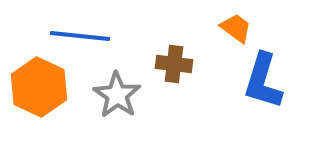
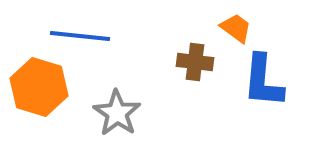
brown cross: moved 21 px right, 2 px up
blue L-shape: rotated 12 degrees counterclockwise
orange hexagon: rotated 8 degrees counterclockwise
gray star: moved 18 px down
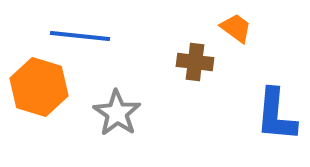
blue L-shape: moved 13 px right, 34 px down
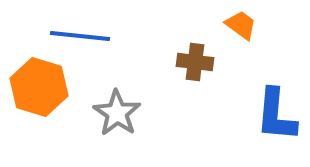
orange trapezoid: moved 5 px right, 3 px up
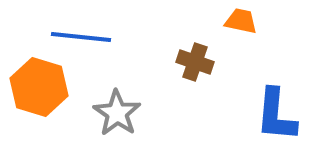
orange trapezoid: moved 4 px up; rotated 24 degrees counterclockwise
blue line: moved 1 px right, 1 px down
brown cross: rotated 12 degrees clockwise
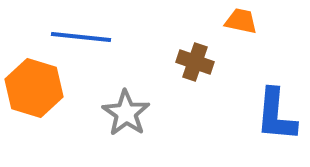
orange hexagon: moved 5 px left, 1 px down
gray star: moved 9 px right
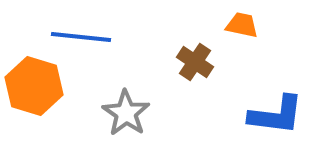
orange trapezoid: moved 1 px right, 4 px down
brown cross: rotated 15 degrees clockwise
orange hexagon: moved 2 px up
blue L-shape: rotated 88 degrees counterclockwise
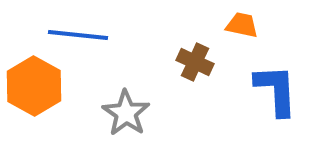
blue line: moved 3 px left, 2 px up
brown cross: rotated 9 degrees counterclockwise
orange hexagon: rotated 12 degrees clockwise
blue L-shape: moved 25 px up; rotated 100 degrees counterclockwise
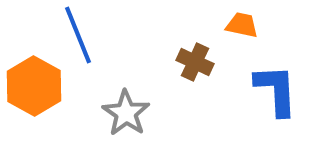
blue line: rotated 62 degrees clockwise
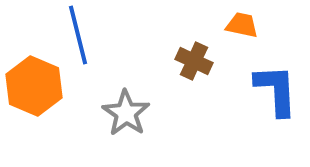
blue line: rotated 8 degrees clockwise
brown cross: moved 1 px left, 1 px up
orange hexagon: rotated 6 degrees counterclockwise
